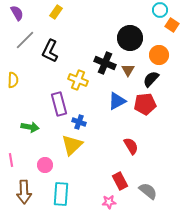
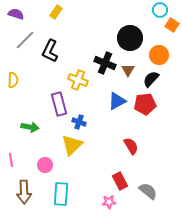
purple semicircle: moved 1 px left, 1 px down; rotated 42 degrees counterclockwise
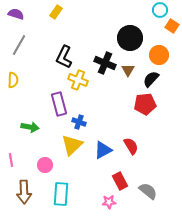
orange square: moved 1 px down
gray line: moved 6 px left, 5 px down; rotated 15 degrees counterclockwise
black L-shape: moved 14 px right, 6 px down
blue triangle: moved 14 px left, 49 px down
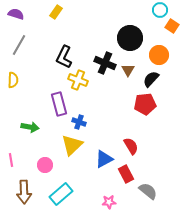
blue triangle: moved 1 px right, 9 px down
red rectangle: moved 6 px right, 7 px up
cyan rectangle: rotated 45 degrees clockwise
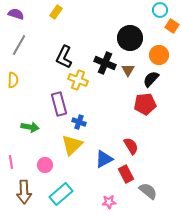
pink line: moved 2 px down
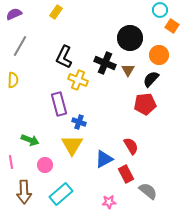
purple semicircle: moved 2 px left; rotated 42 degrees counterclockwise
gray line: moved 1 px right, 1 px down
green arrow: moved 13 px down; rotated 12 degrees clockwise
yellow triangle: rotated 15 degrees counterclockwise
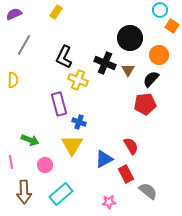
gray line: moved 4 px right, 1 px up
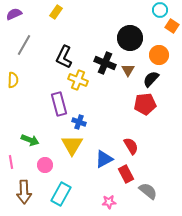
cyan rectangle: rotated 20 degrees counterclockwise
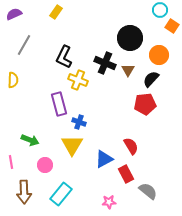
cyan rectangle: rotated 10 degrees clockwise
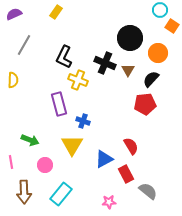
orange circle: moved 1 px left, 2 px up
blue cross: moved 4 px right, 1 px up
